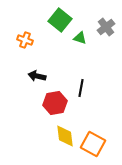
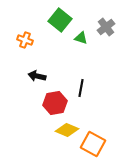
green triangle: moved 1 px right
yellow diamond: moved 2 px right, 6 px up; rotated 60 degrees counterclockwise
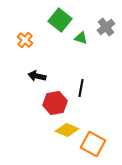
orange cross: rotated 21 degrees clockwise
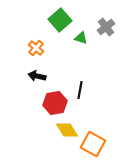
green square: rotated 10 degrees clockwise
orange cross: moved 11 px right, 8 px down
black line: moved 1 px left, 2 px down
yellow diamond: rotated 35 degrees clockwise
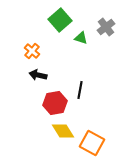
orange cross: moved 4 px left, 3 px down
black arrow: moved 1 px right, 1 px up
yellow diamond: moved 4 px left, 1 px down
orange square: moved 1 px left, 1 px up
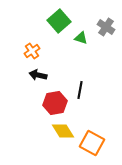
green square: moved 1 px left, 1 px down
gray cross: rotated 18 degrees counterclockwise
orange cross: rotated 14 degrees clockwise
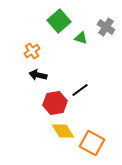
black line: rotated 42 degrees clockwise
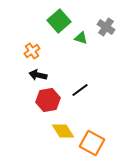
red hexagon: moved 7 px left, 3 px up
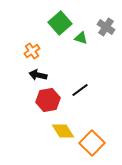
green square: moved 1 px right, 2 px down
orange square: rotated 15 degrees clockwise
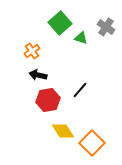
black line: rotated 12 degrees counterclockwise
